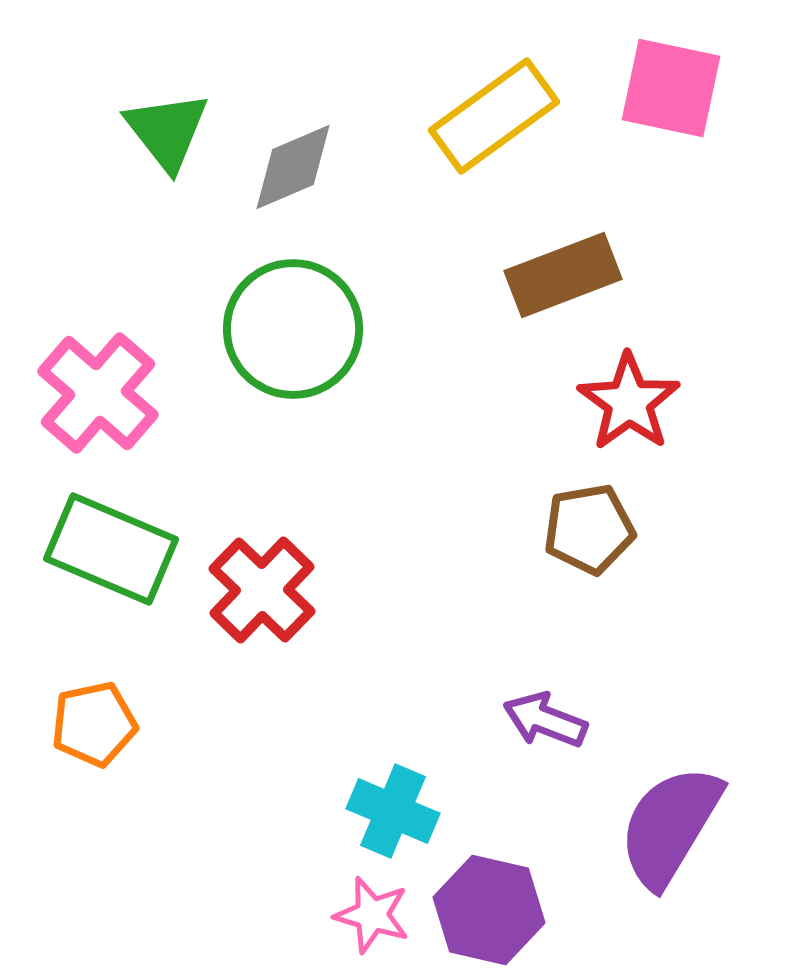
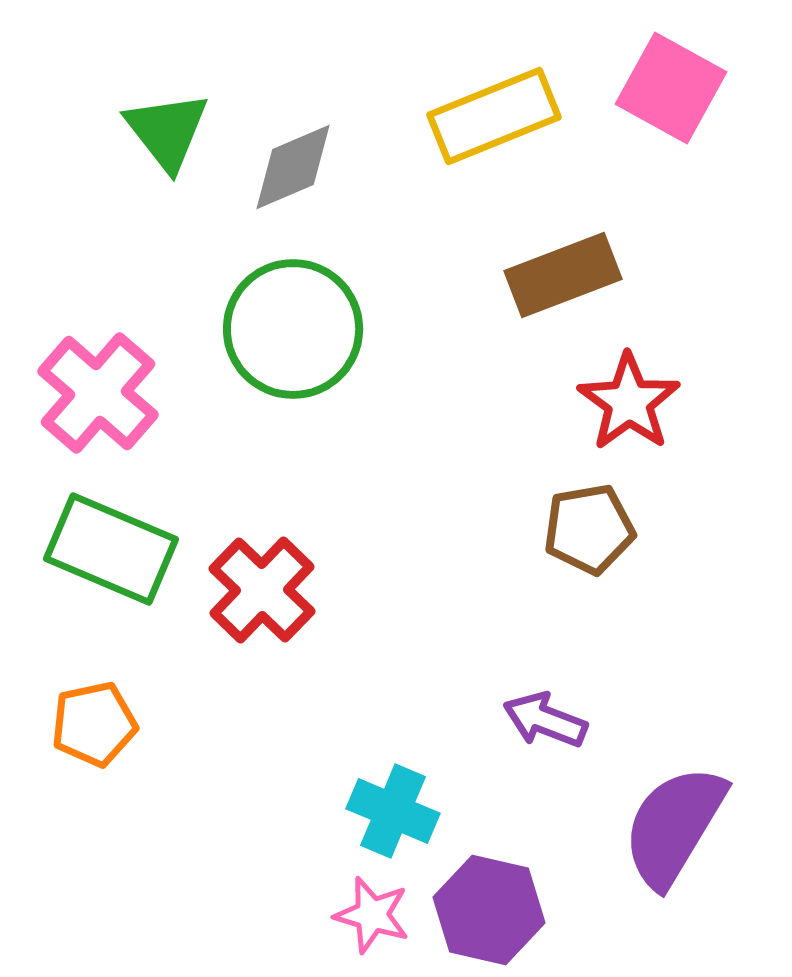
pink square: rotated 17 degrees clockwise
yellow rectangle: rotated 14 degrees clockwise
purple semicircle: moved 4 px right
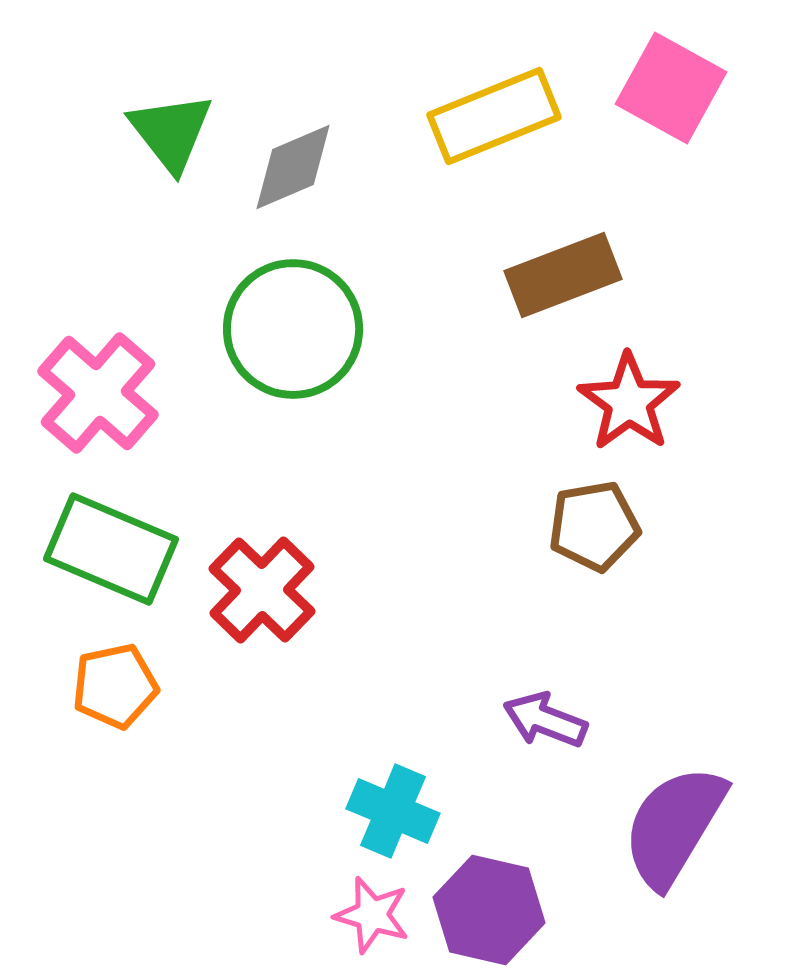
green triangle: moved 4 px right, 1 px down
brown pentagon: moved 5 px right, 3 px up
orange pentagon: moved 21 px right, 38 px up
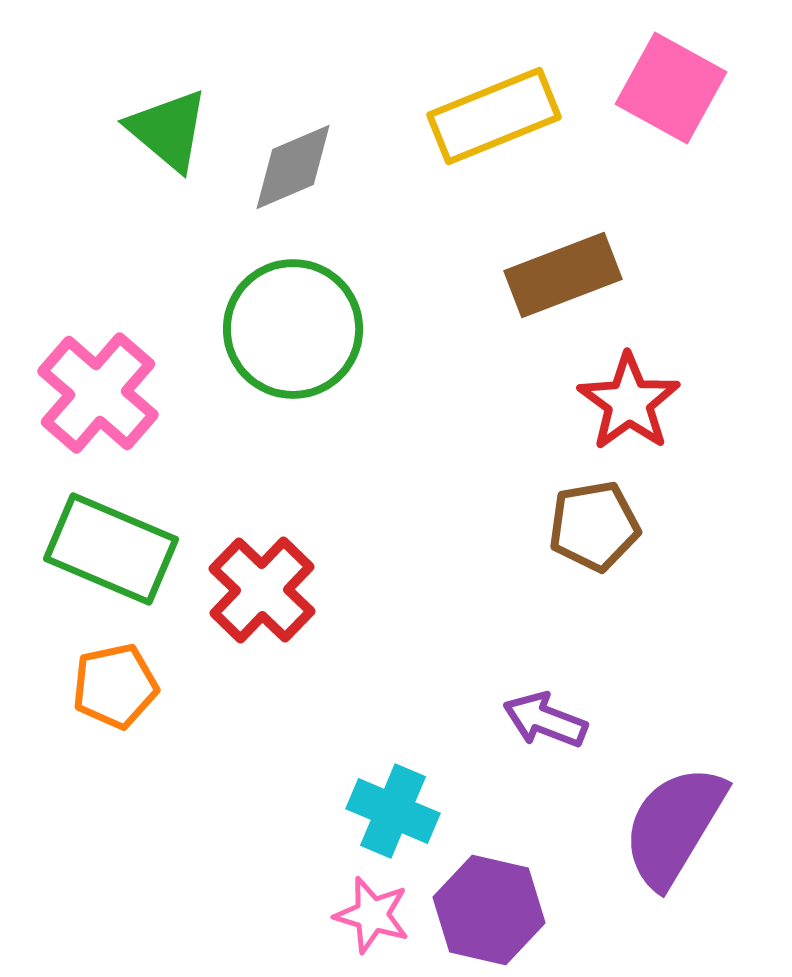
green triangle: moved 3 px left, 2 px up; rotated 12 degrees counterclockwise
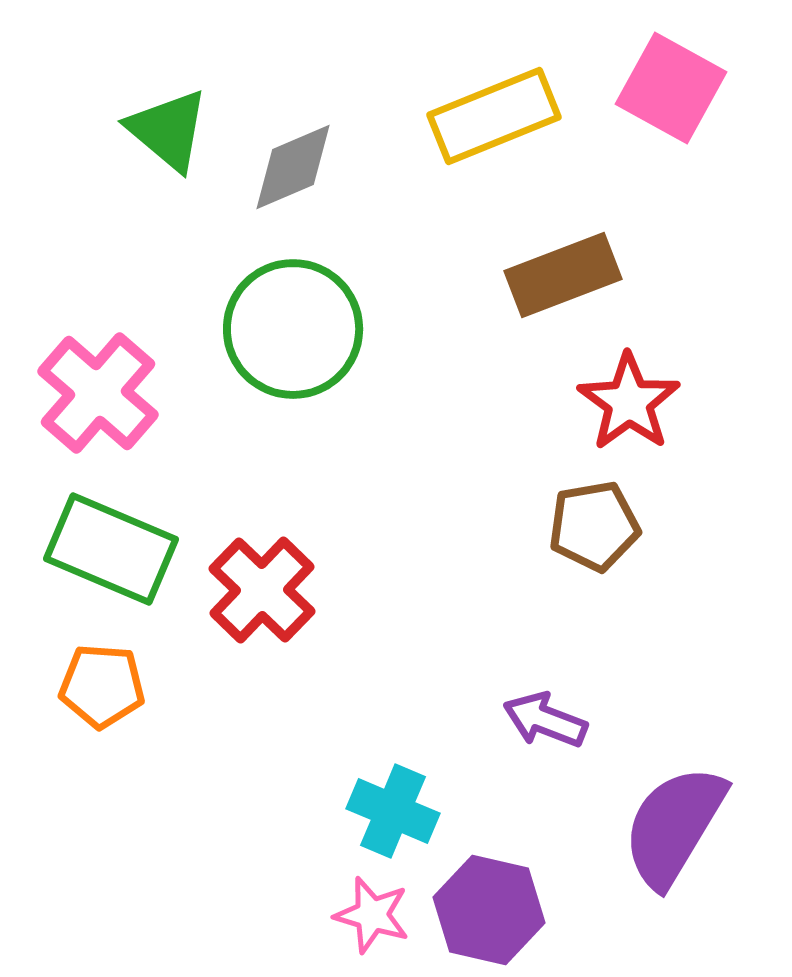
orange pentagon: moved 13 px left; rotated 16 degrees clockwise
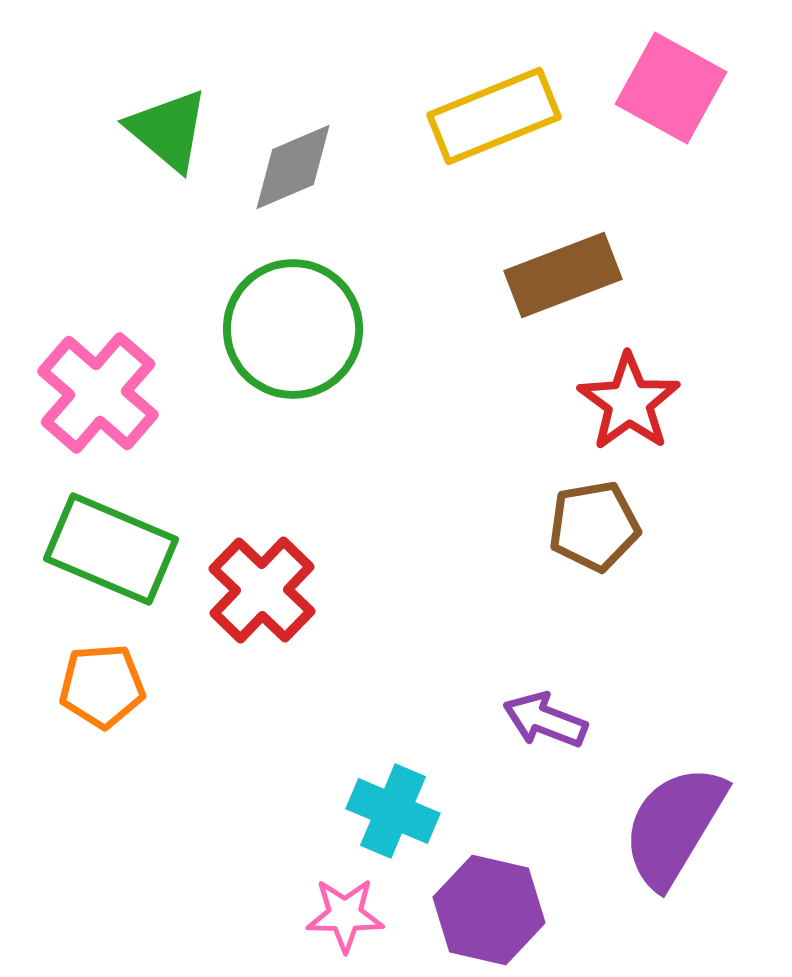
orange pentagon: rotated 8 degrees counterclockwise
pink star: moved 27 px left; rotated 16 degrees counterclockwise
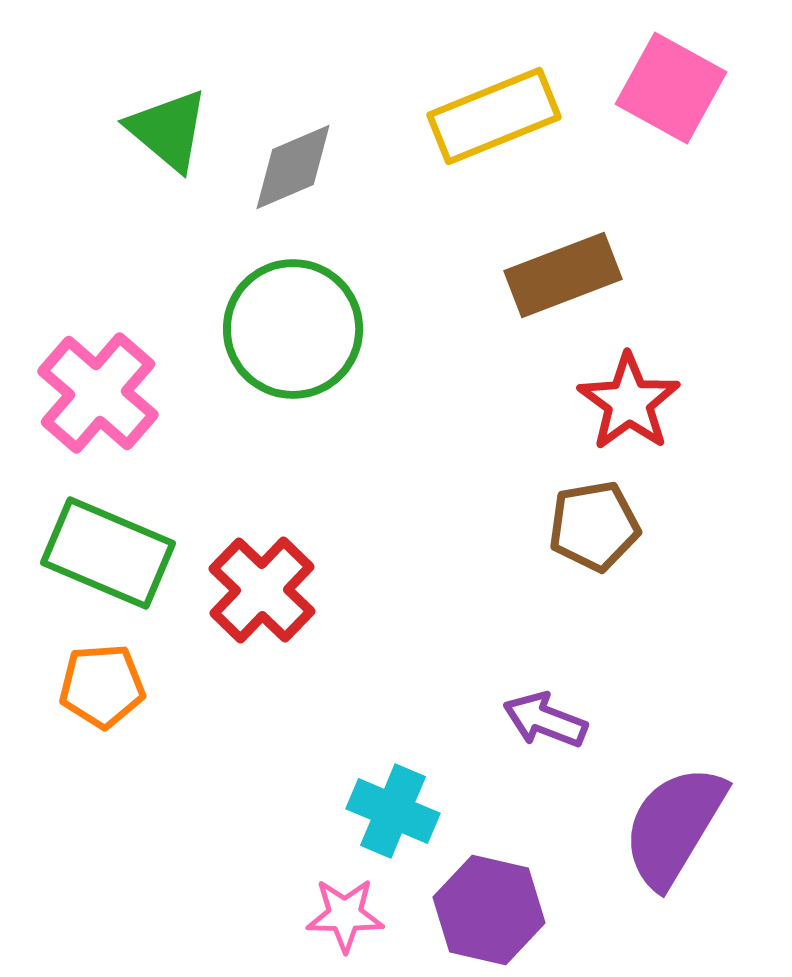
green rectangle: moved 3 px left, 4 px down
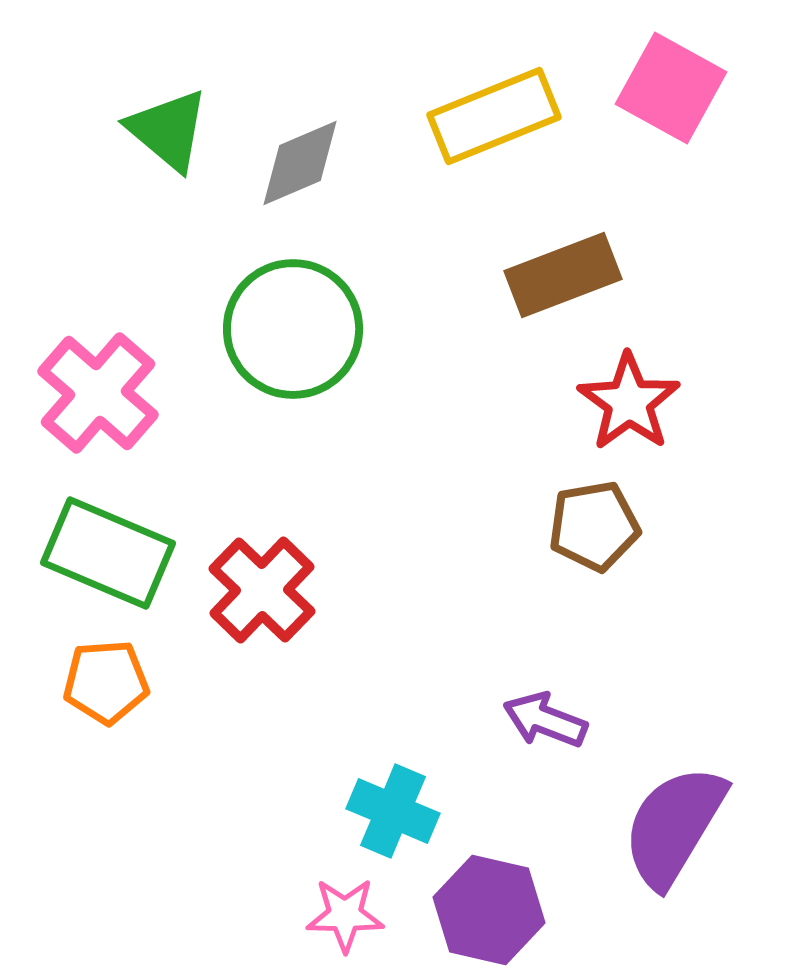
gray diamond: moved 7 px right, 4 px up
orange pentagon: moved 4 px right, 4 px up
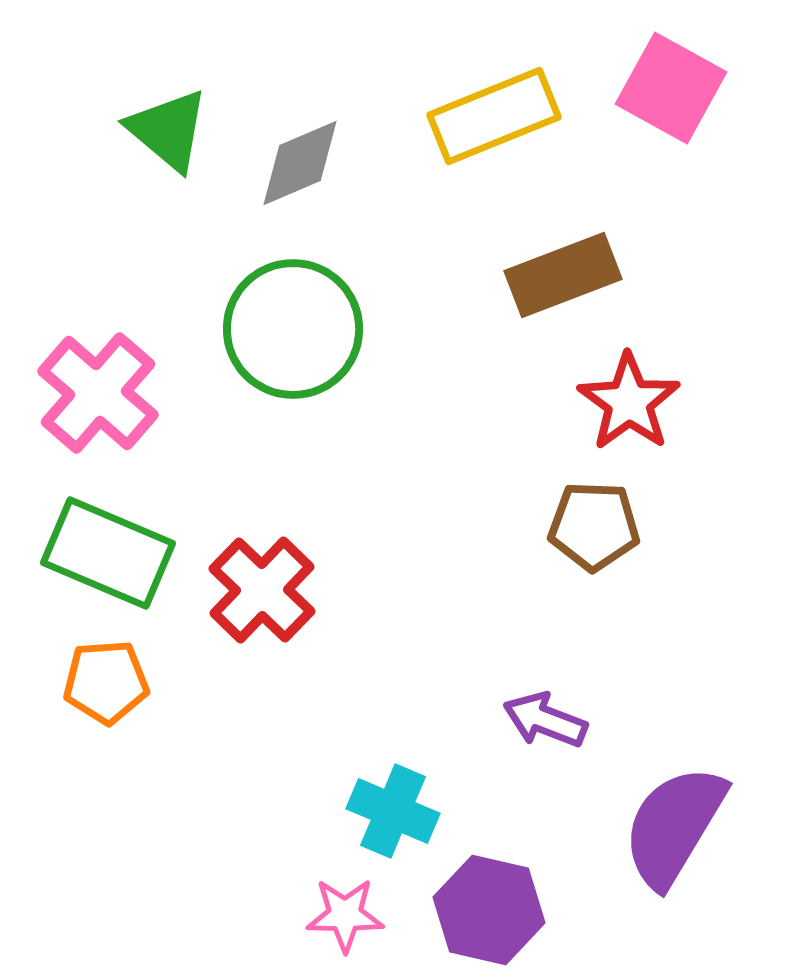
brown pentagon: rotated 12 degrees clockwise
